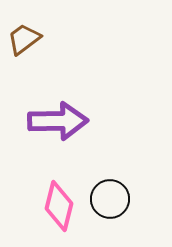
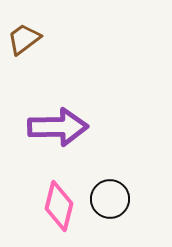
purple arrow: moved 6 px down
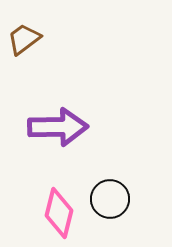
pink diamond: moved 7 px down
